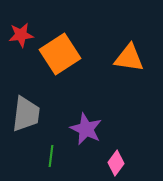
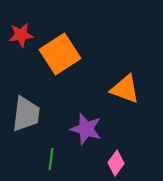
orange triangle: moved 4 px left, 31 px down; rotated 12 degrees clockwise
purple star: rotated 8 degrees counterclockwise
green line: moved 3 px down
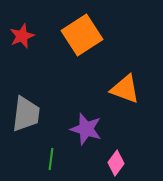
red star: moved 1 px right, 1 px down; rotated 15 degrees counterclockwise
orange square: moved 22 px right, 19 px up
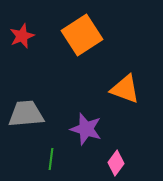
gray trapezoid: rotated 102 degrees counterclockwise
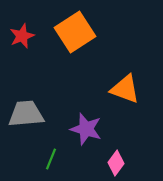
orange square: moved 7 px left, 3 px up
green line: rotated 15 degrees clockwise
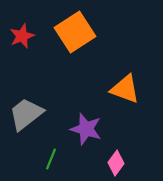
gray trapezoid: rotated 33 degrees counterclockwise
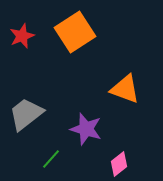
green line: rotated 20 degrees clockwise
pink diamond: moved 3 px right, 1 px down; rotated 15 degrees clockwise
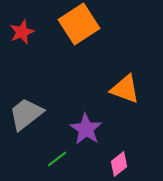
orange square: moved 4 px right, 8 px up
red star: moved 4 px up
purple star: rotated 16 degrees clockwise
green line: moved 6 px right; rotated 10 degrees clockwise
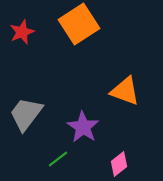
orange triangle: moved 2 px down
gray trapezoid: rotated 15 degrees counterclockwise
purple star: moved 3 px left, 2 px up
green line: moved 1 px right
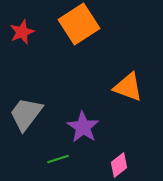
orange triangle: moved 3 px right, 4 px up
green line: rotated 20 degrees clockwise
pink diamond: moved 1 px down
